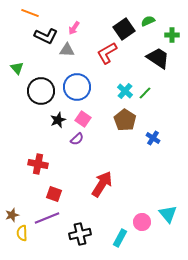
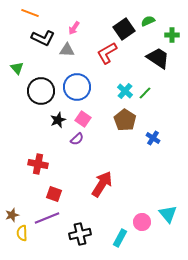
black L-shape: moved 3 px left, 2 px down
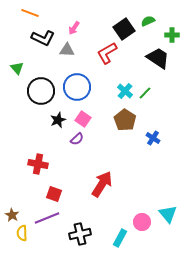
brown star: rotated 24 degrees counterclockwise
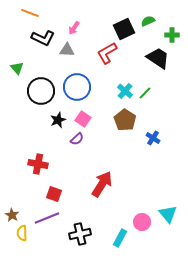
black square: rotated 10 degrees clockwise
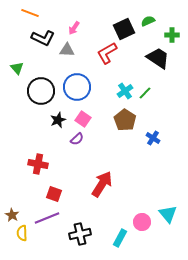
cyan cross: rotated 14 degrees clockwise
